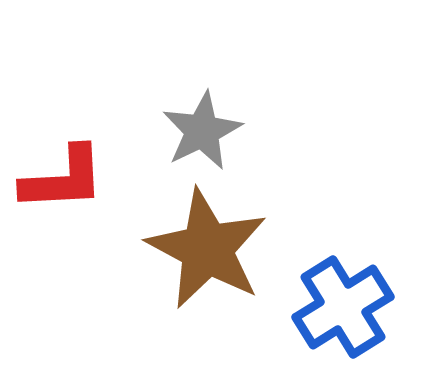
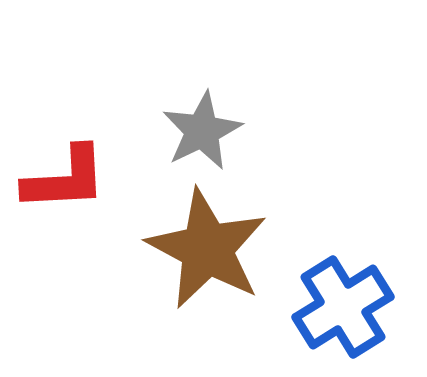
red L-shape: moved 2 px right
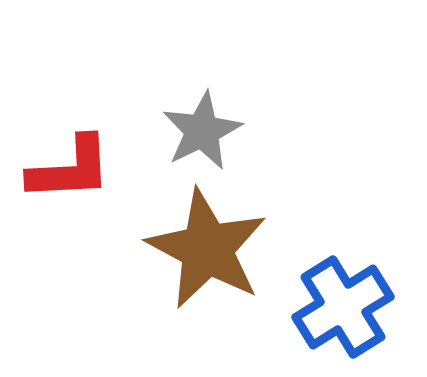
red L-shape: moved 5 px right, 10 px up
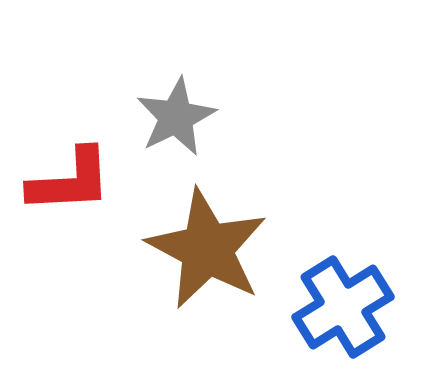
gray star: moved 26 px left, 14 px up
red L-shape: moved 12 px down
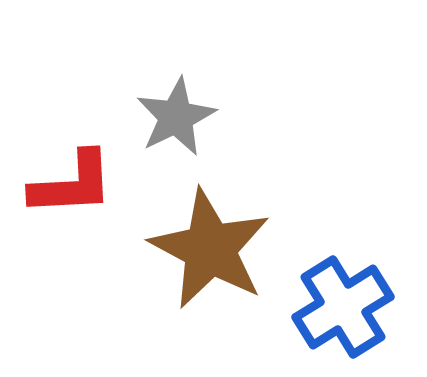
red L-shape: moved 2 px right, 3 px down
brown star: moved 3 px right
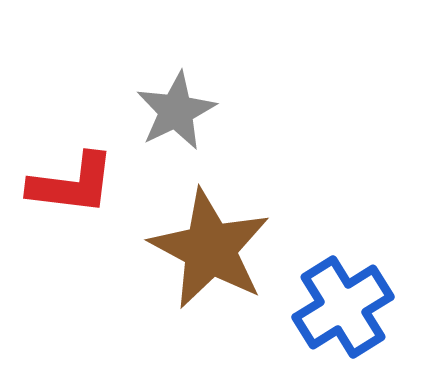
gray star: moved 6 px up
red L-shape: rotated 10 degrees clockwise
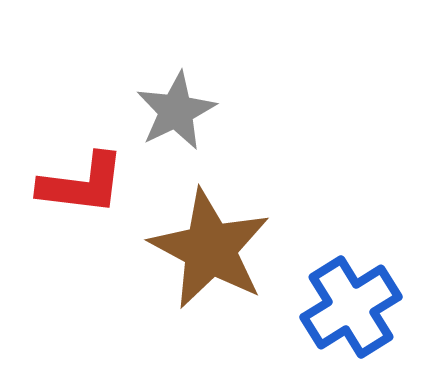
red L-shape: moved 10 px right
blue cross: moved 8 px right
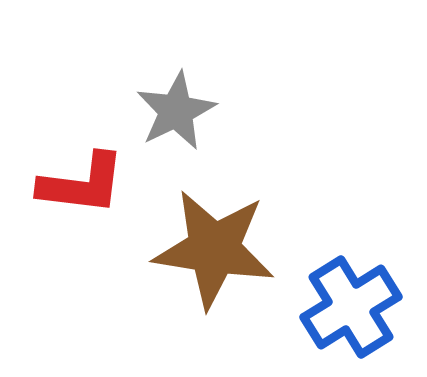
brown star: moved 4 px right; rotated 19 degrees counterclockwise
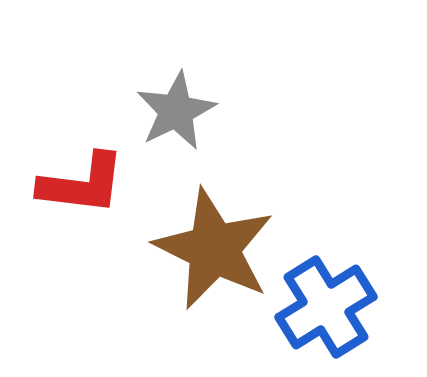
brown star: rotated 17 degrees clockwise
blue cross: moved 25 px left
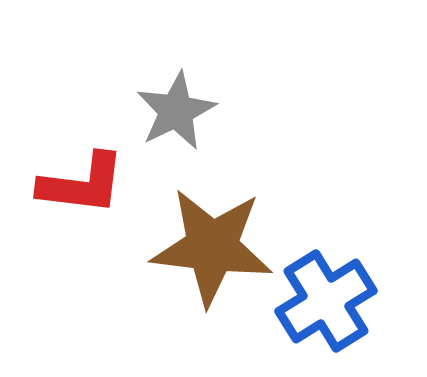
brown star: moved 2 px left, 2 px up; rotated 19 degrees counterclockwise
blue cross: moved 6 px up
